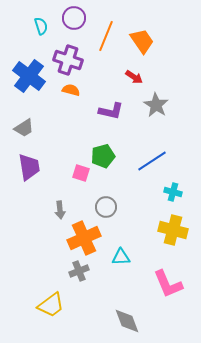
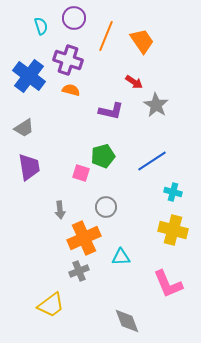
red arrow: moved 5 px down
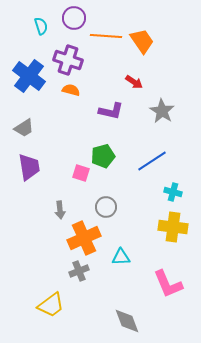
orange line: rotated 72 degrees clockwise
gray star: moved 6 px right, 6 px down
yellow cross: moved 3 px up; rotated 8 degrees counterclockwise
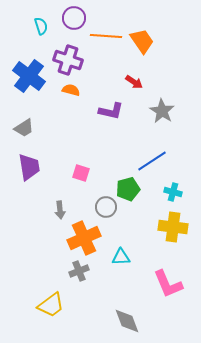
green pentagon: moved 25 px right, 33 px down
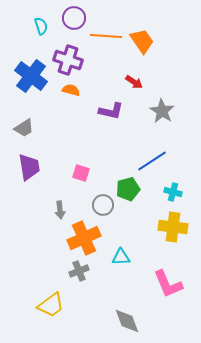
blue cross: moved 2 px right
gray circle: moved 3 px left, 2 px up
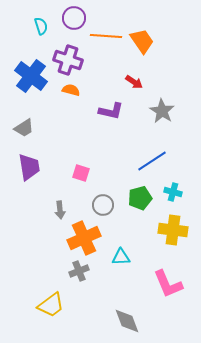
green pentagon: moved 12 px right, 9 px down
yellow cross: moved 3 px down
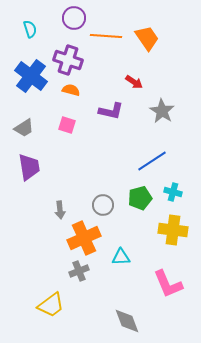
cyan semicircle: moved 11 px left, 3 px down
orange trapezoid: moved 5 px right, 3 px up
pink square: moved 14 px left, 48 px up
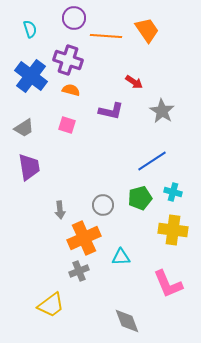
orange trapezoid: moved 8 px up
